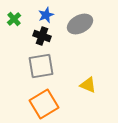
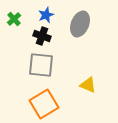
gray ellipse: rotated 40 degrees counterclockwise
gray square: moved 1 px up; rotated 16 degrees clockwise
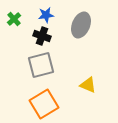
blue star: rotated 14 degrees clockwise
gray ellipse: moved 1 px right, 1 px down
gray square: rotated 20 degrees counterclockwise
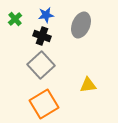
green cross: moved 1 px right
gray square: rotated 28 degrees counterclockwise
yellow triangle: rotated 30 degrees counterclockwise
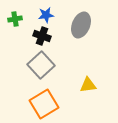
green cross: rotated 32 degrees clockwise
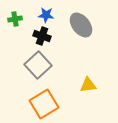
blue star: rotated 14 degrees clockwise
gray ellipse: rotated 60 degrees counterclockwise
gray square: moved 3 px left
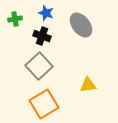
blue star: moved 2 px up; rotated 14 degrees clockwise
gray square: moved 1 px right, 1 px down
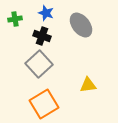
gray square: moved 2 px up
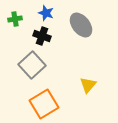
gray square: moved 7 px left, 1 px down
yellow triangle: rotated 42 degrees counterclockwise
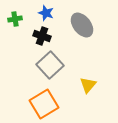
gray ellipse: moved 1 px right
gray square: moved 18 px right
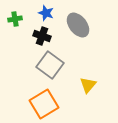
gray ellipse: moved 4 px left
gray square: rotated 12 degrees counterclockwise
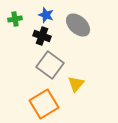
blue star: moved 2 px down
gray ellipse: rotated 10 degrees counterclockwise
yellow triangle: moved 12 px left, 1 px up
